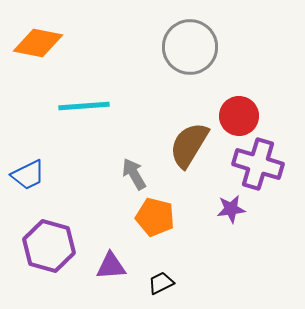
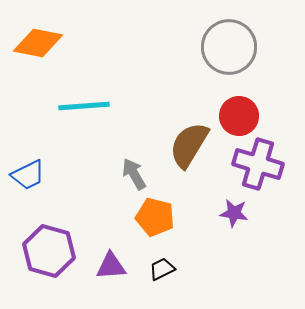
gray circle: moved 39 px right
purple star: moved 3 px right, 4 px down; rotated 16 degrees clockwise
purple hexagon: moved 5 px down
black trapezoid: moved 1 px right, 14 px up
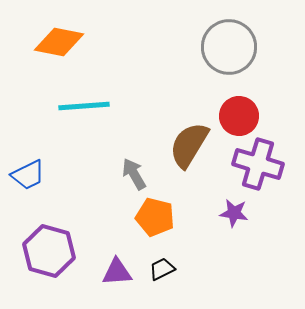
orange diamond: moved 21 px right, 1 px up
purple triangle: moved 6 px right, 6 px down
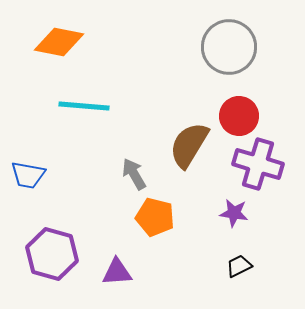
cyan line: rotated 9 degrees clockwise
blue trapezoid: rotated 36 degrees clockwise
purple hexagon: moved 3 px right, 3 px down
black trapezoid: moved 77 px right, 3 px up
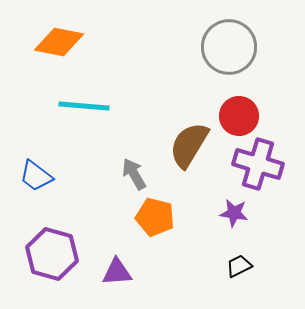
blue trapezoid: moved 8 px right, 1 px down; rotated 27 degrees clockwise
